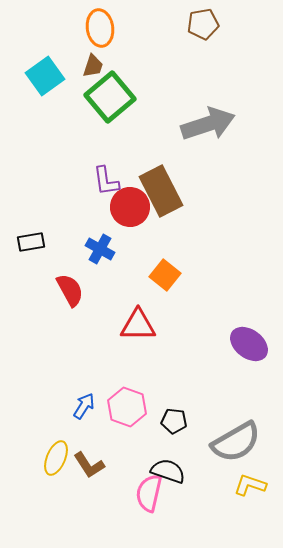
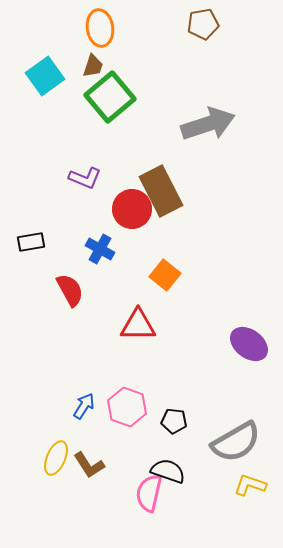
purple L-shape: moved 21 px left, 3 px up; rotated 60 degrees counterclockwise
red circle: moved 2 px right, 2 px down
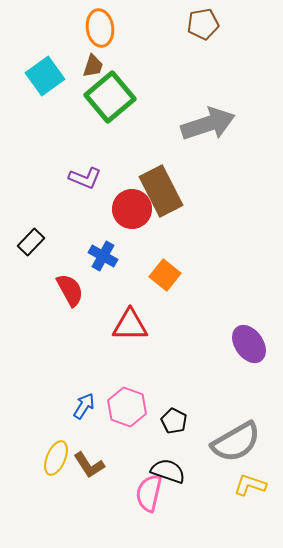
black rectangle: rotated 36 degrees counterclockwise
blue cross: moved 3 px right, 7 px down
red triangle: moved 8 px left
purple ellipse: rotated 18 degrees clockwise
black pentagon: rotated 20 degrees clockwise
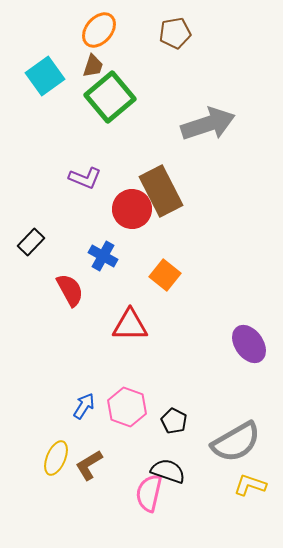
brown pentagon: moved 28 px left, 9 px down
orange ellipse: moved 1 px left, 2 px down; rotated 48 degrees clockwise
brown L-shape: rotated 92 degrees clockwise
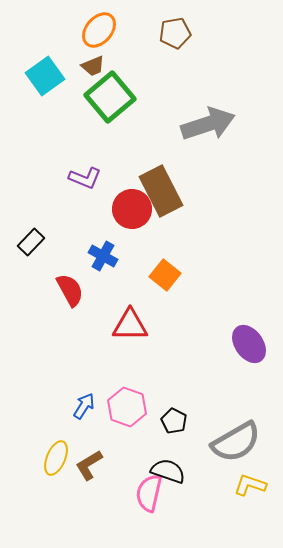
brown trapezoid: rotated 50 degrees clockwise
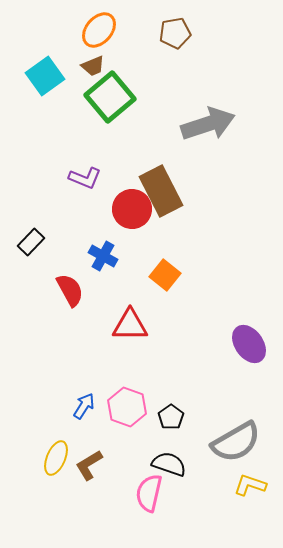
black pentagon: moved 3 px left, 4 px up; rotated 10 degrees clockwise
black semicircle: moved 1 px right, 7 px up
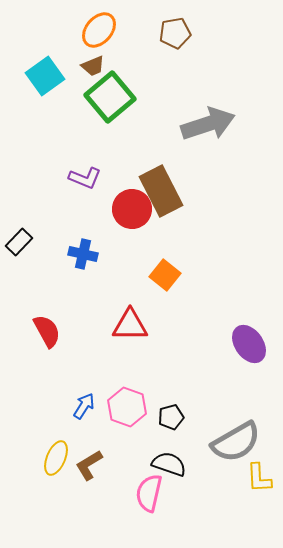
black rectangle: moved 12 px left
blue cross: moved 20 px left, 2 px up; rotated 16 degrees counterclockwise
red semicircle: moved 23 px left, 41 px down
black pentagon: rotated 20 degrees clockwise
yellow L-shape: moved 9 px right, 7 px up; rotated 112 degrees counterclockwise
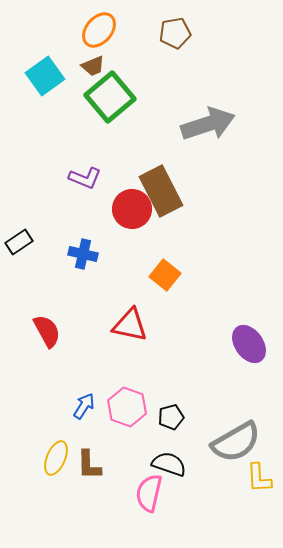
black rectangle: rotated 12 degrees clockwise
red triangle: rotated 12 degrees clockwise
brown L-shape: rotated 60 degrees counterclockwise
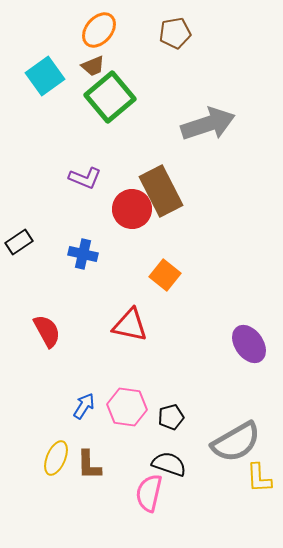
pink hexagon: rotated 12 degrees counterclockwise
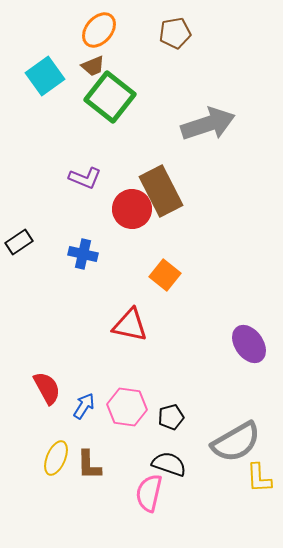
green square: rotated 12 degrees counterclockwise
red semicircle: moved 57 px down
